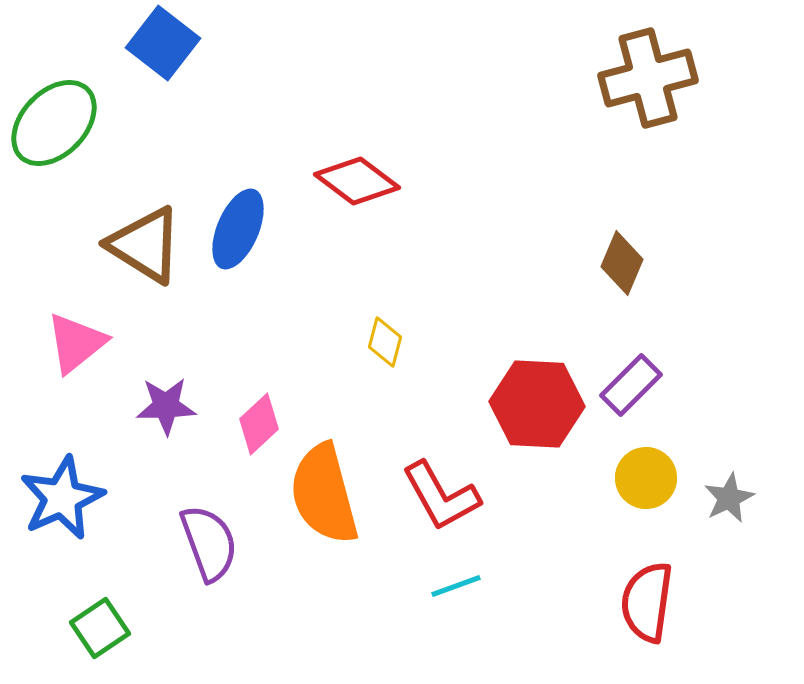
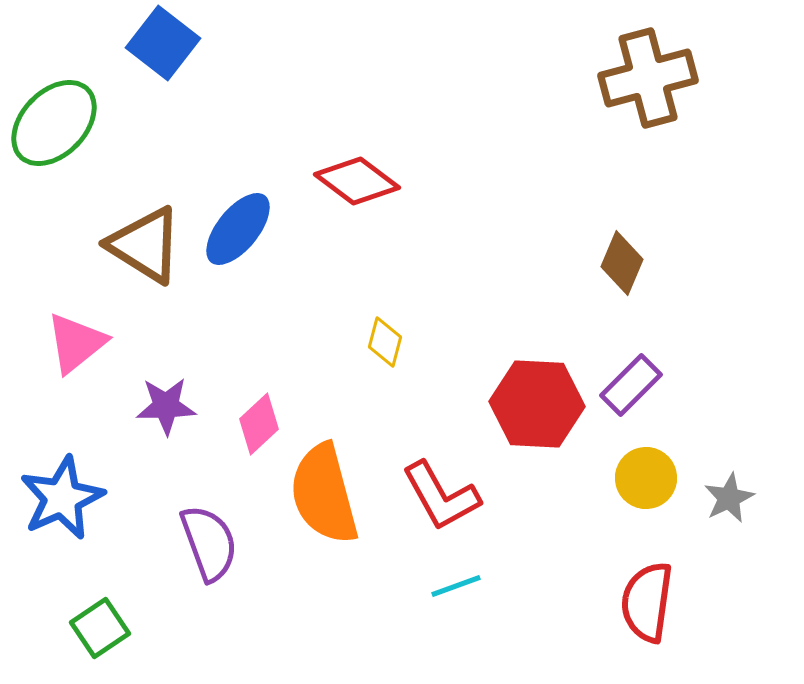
blue ellipse: rotated 16 degrees clockwise
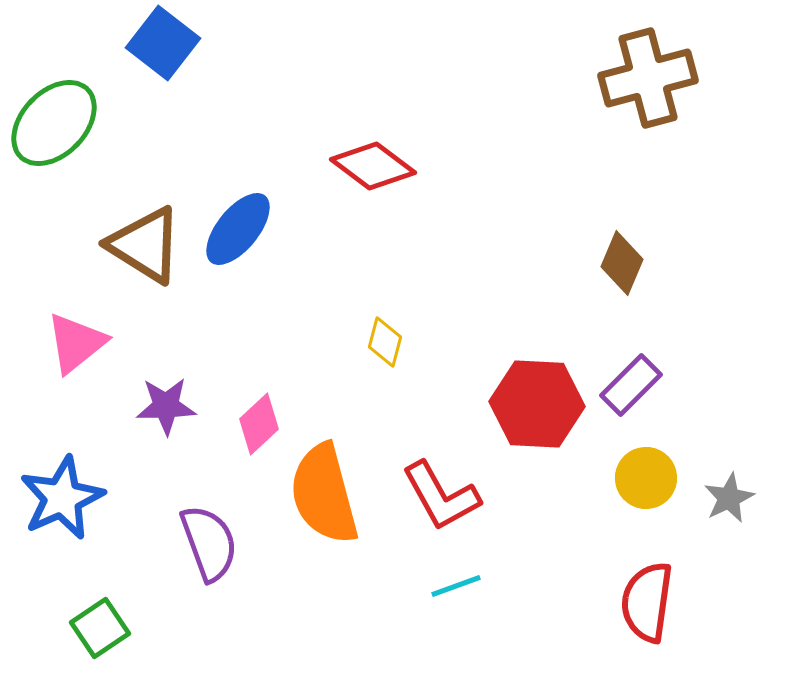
red diamond: moved 16 px right, 15 px up
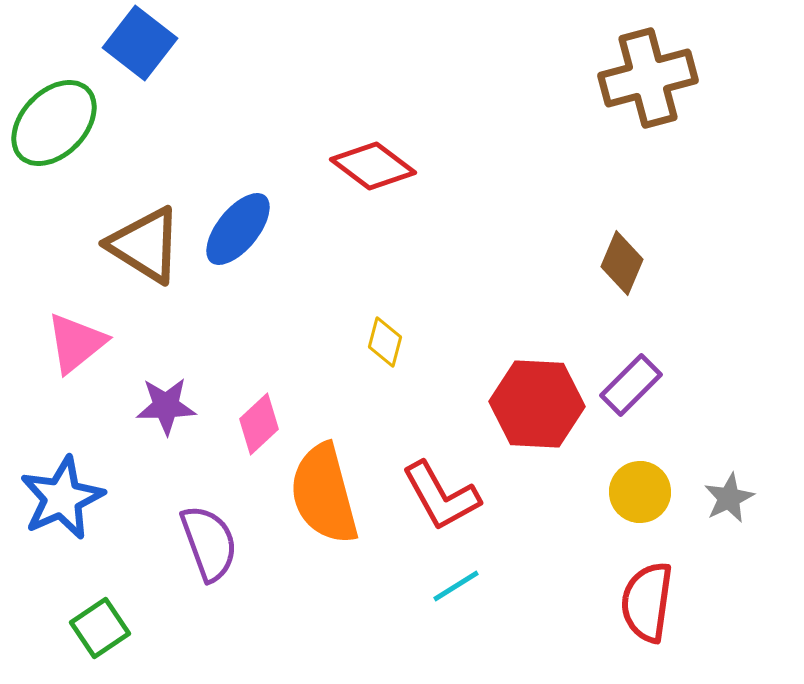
blue square: moved 23 px left
yellow circle: moved 6 px left, 14 px down
cyan line: rotated 12 degrees counterclockwise
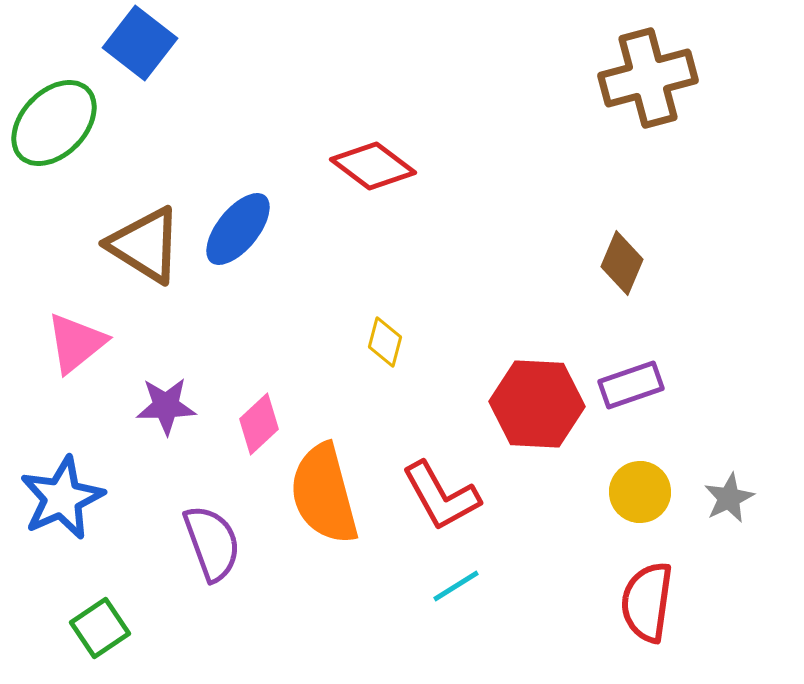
purple rectangle: rotated 26 degrees clockwise
purple semicircle: moved 3 px right
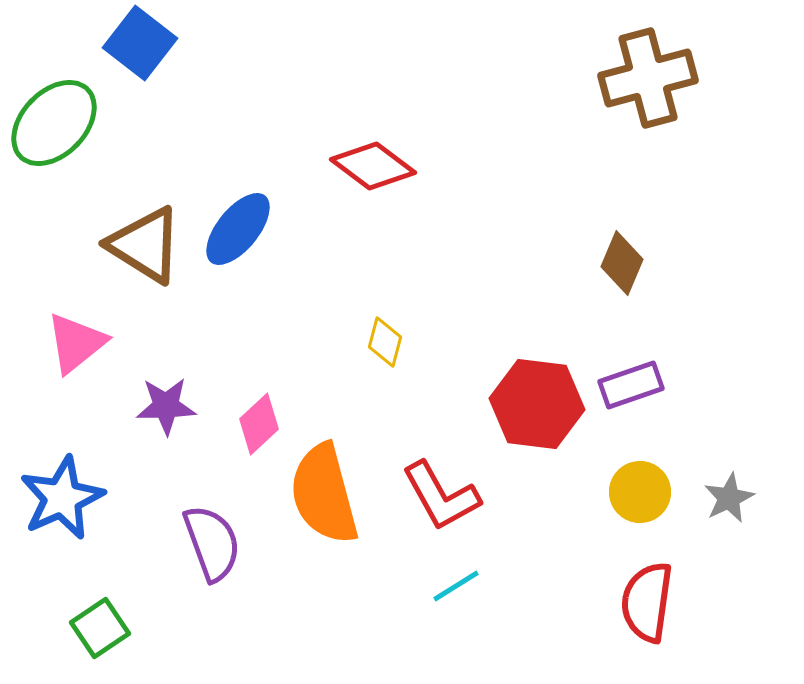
red hexagon: rotated 4 degrees clockwise
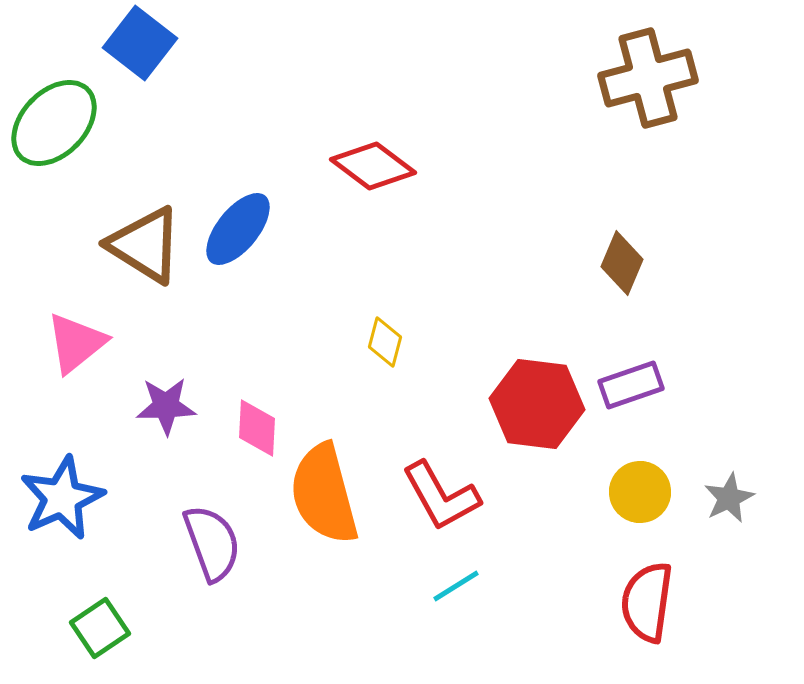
pink diamond: moved 2 px left, 4 px down; rotated 44 degrees counterclockwise
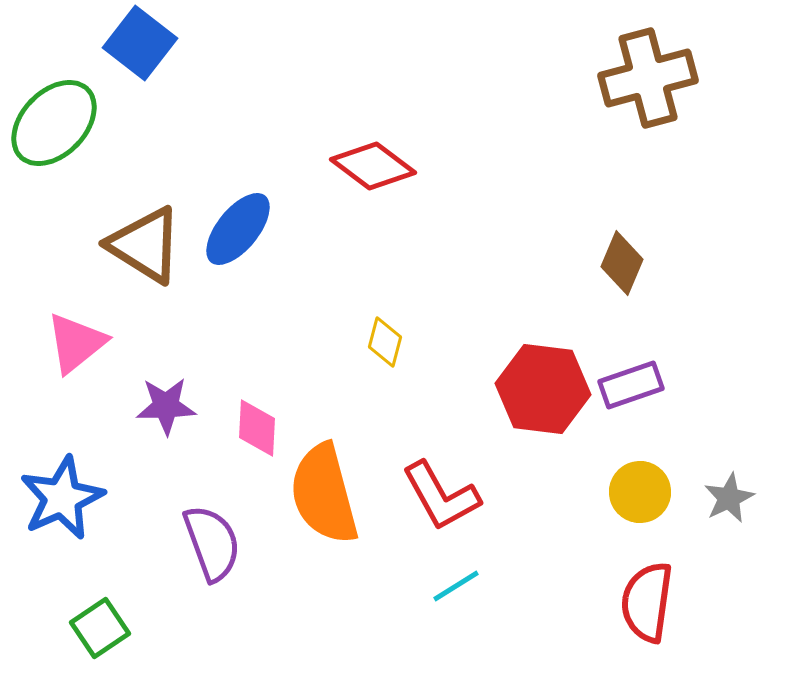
red hexagon: moved 6 px right, 15 px up
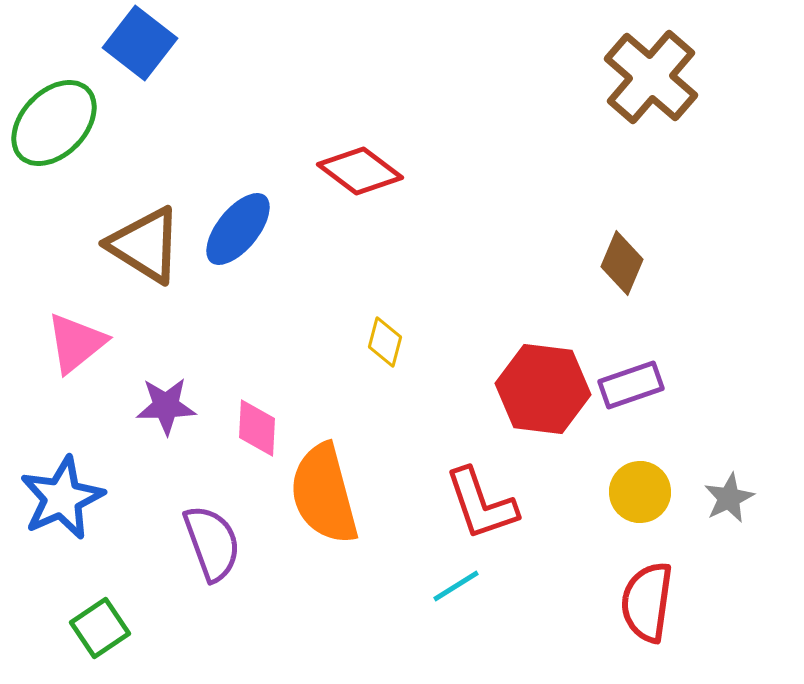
brown cross: moved 3 px right, 1 px up; rotated 34 degrees counterclockwise
red diamond: moved 13 px left, 5 px down
red L-shape: moved 40 px right, 8 px down; rotated 10 degrees clockwise
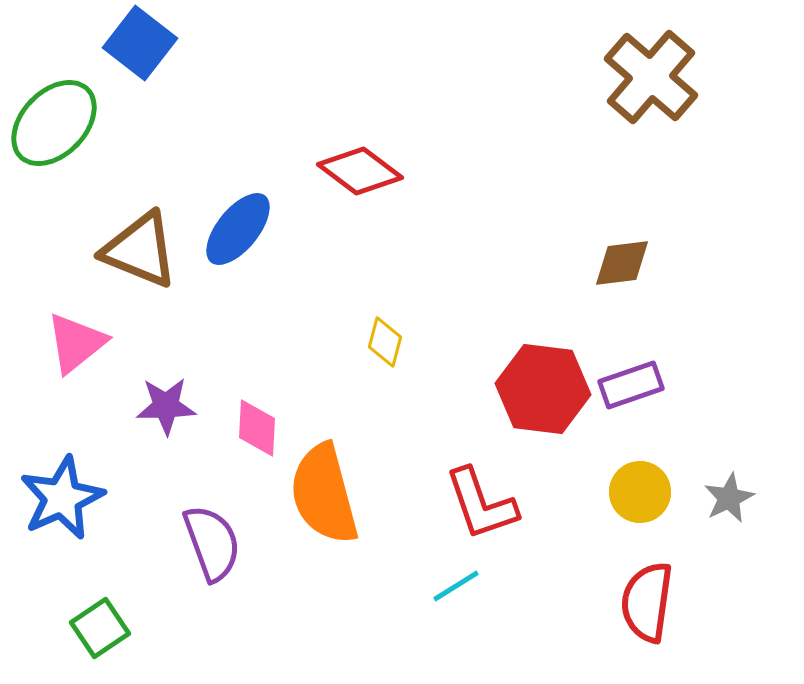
brown triangle: moved 5 px left, 5 px down; rotated 10 degrees counterclockwise
brown diamond: rotated 60 degrees clockwise
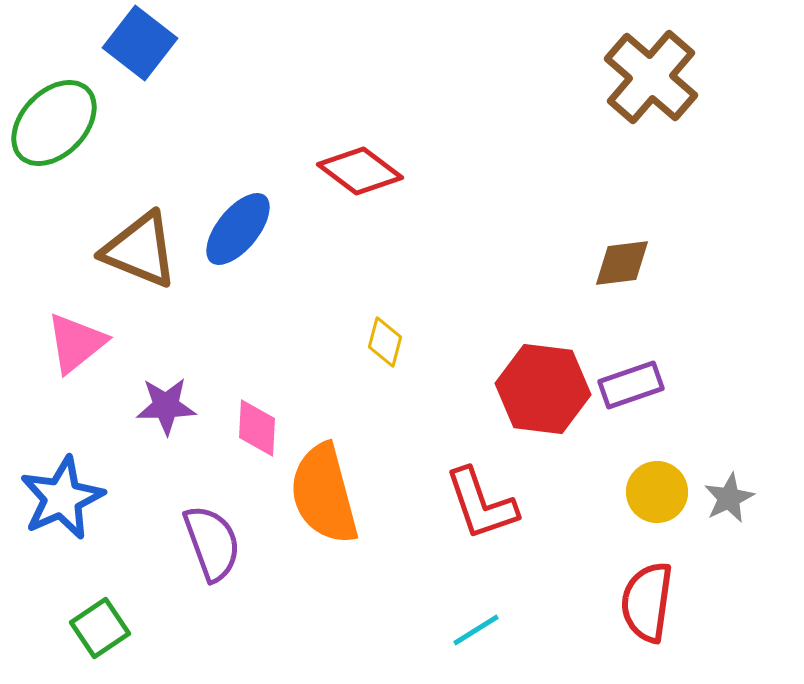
yellow circle: moved 17 px right
cyan line: moved 20 px right, 44 px down
